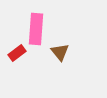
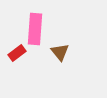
pink rectangle: moved 1 px left
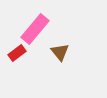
pink rectangle: rotated 36 degrees clockwise
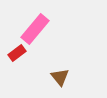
brown triangle: moved 25 px down
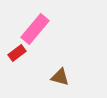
brown triangle: rotated 36 degrees counterclockwise
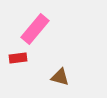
red rectangle: moved 1 px right, 5 px down; rotated 30 degrees clockwise
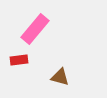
red rectangle: moved 1 px right, 2 px down
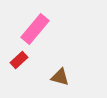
red rectangle: rotated 36 degrees counterclockwise
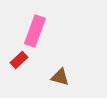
pink rectangle: moved 2 px down; rotated 20 degrees counterclockwise
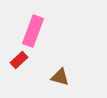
pink rectangle: moved 2 px left
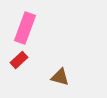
pink rectangle: moved 8 px left, 3 px up
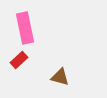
pink rectangle: rotated 32 degrees counterclockwise
